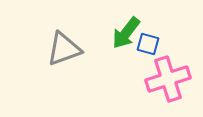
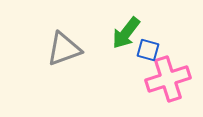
blue square: moved 6 px down
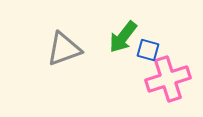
green arrow: moved 3 px left, 4 px down
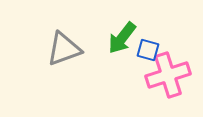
green arrow: moved 1 px left, 1 px down
pink cross: moved 4 px up
